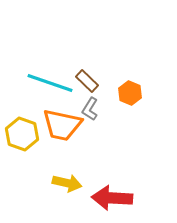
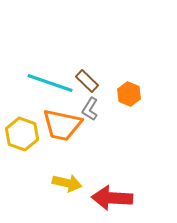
orange hexagon: moved 1 px left, 1 px down
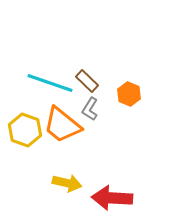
orange trapezoid: rotated 27 degrees clockwise
yellow hexagon: moved 3 px right, 4 px up
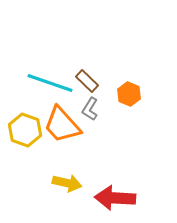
orange trapezoid: rotated 9 degrees clockwise
red arrow: moved 3 px right
